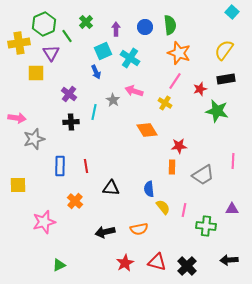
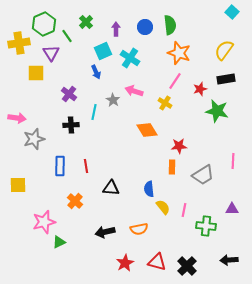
black cross at (71, 122): moved 3 px down
green triangle at (59, 265): moved 23 px up
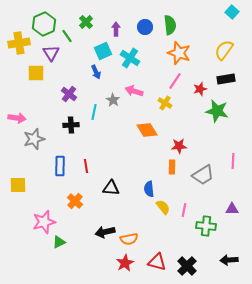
orange semicircle at (139, 229): moved 10 px left, 10 px down
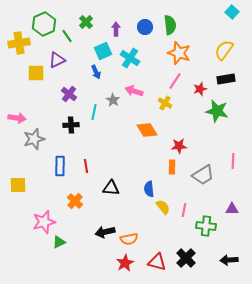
purple triangle at (51, 53): moved 6 px right, 7 px down; rotated 36 degrees clockwise
black cross at (187, 266): moved 1 px left, 8 px up
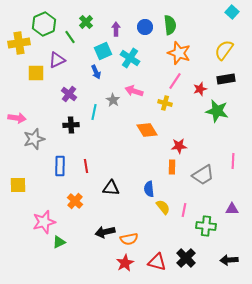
green line at (67, 36): moved 3 px right, 1 px down
yellow cross at (165, 103): rotated 16 degrees counterclockwise
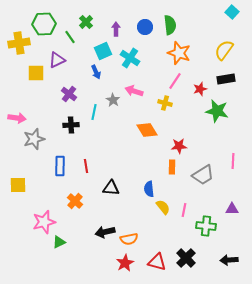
green hexagon at (44, 24): rotated 20 degrees clockwise
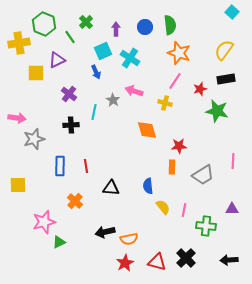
green hexagon at (44, 24): rotated 25 degrees clockwise
orange diamond at (147, 130): rotated 15 degrees clockwise
blue semicircle at (149, 189): moved 1 px left, 3 px up
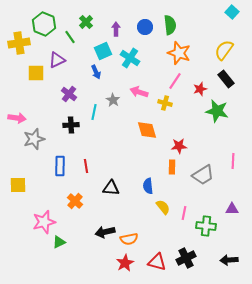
black rectangle at (226, 79): rotated 60 degrees clockwise
pink arrow at (134, 91): moved 5 px right, 1 px down
pink line at (184, 210): moved 3 px down
black cross at (186, 258): rotated 18 degrees clockwise
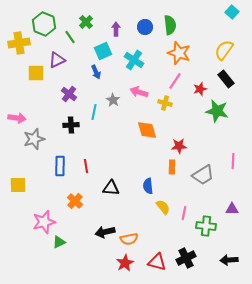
cyan cross at (130, 58): moved 4 px right, 2 px down
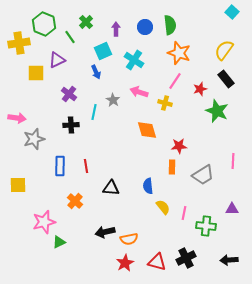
green star at (217, 111): rotated 10 degrees clockwise
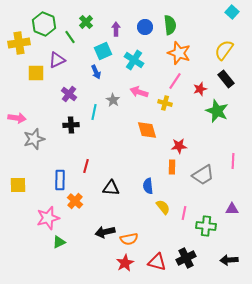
blue rectangle at (60, 166): moved 14 px down
red line at (86, 166): rotated 24 degrees clockwise
pink star at (44, 222): moved 4 px right, 4 px up
